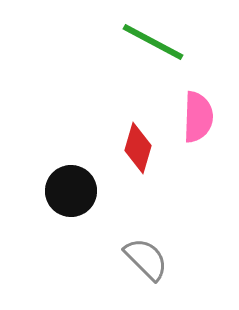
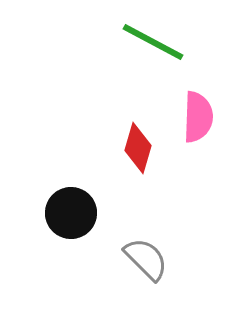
black circle: moved 22 px down
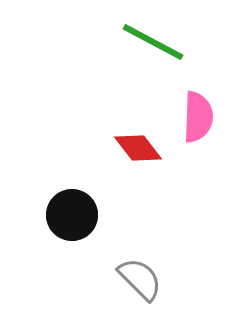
red diamond: rotated 54 degrees counterclockwise
black circle: moved 1 px right, 2 px down
gray semicircle: moved 6 px left, 20 px down
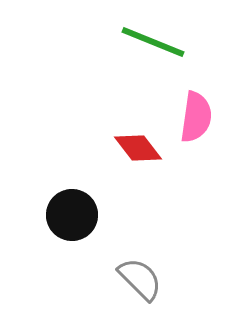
green line: rotated 6 degrees counterclockwise
pink semicircle: moved 2 px left; rotated 6 degrees clockwise
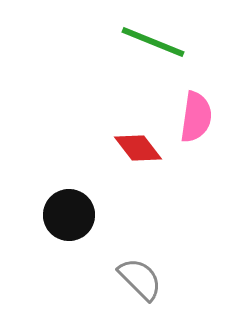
black circle: moved 3 px left
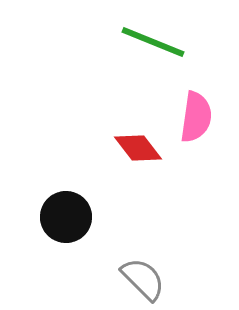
black circle: moved 3 px left, 2 px down
gray semicircle: moved 3 px right
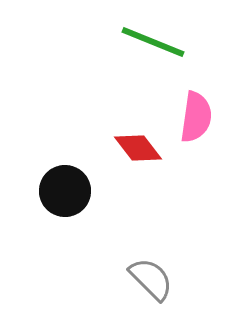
black circle: moved 1 px left, 26 px up
gray semicircle: moved 8 px right
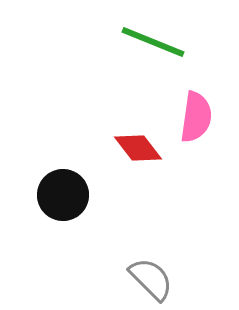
black circle: moved 2 px left, 4 px down
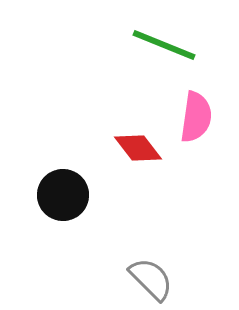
green line: moved 11 px right, 3 px down
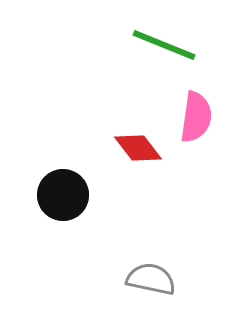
gray semicircle: rotated 33 degrees counterclockwise
